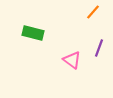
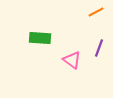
orange line: moved 3 px right; rotated 21 degrees clockwise
green rectangle: moved 7 px right, 5 px down; rotated 10 degrees counterclockwise
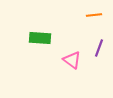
orange line: moved 2 px left, 3 px down; rotated 21 degrees clockwise
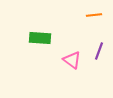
purple line: moved 3 px down
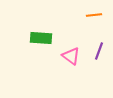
green rectangle: moved 1 px right
pink triangle: moved 1 px left, 4 px up
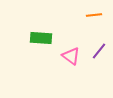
purple line: rotated 18 degrees clockwise
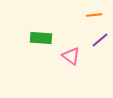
purple line: moved 1 px right, 11 px up; rotated 12 degrees clockwise
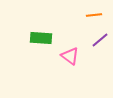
pink triangle: moved 1 px left
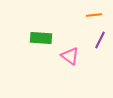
purple line: rotated 24 degrees counterclockwise
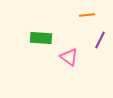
orange line: moved 7 px left
pink triangle: moved 1 px left, 1 px down
